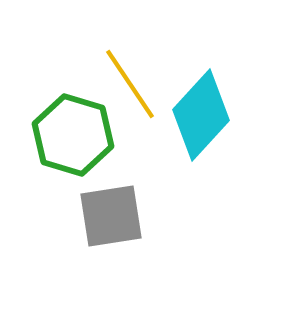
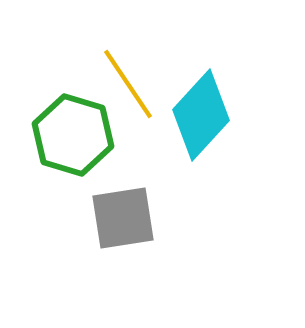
yellow line: moved 2 px left
gray square: moved 12 px right, 2 px down
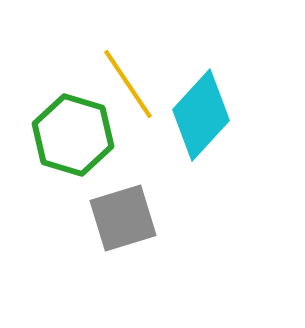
gray square: rotated 8 degrees counterclockwise
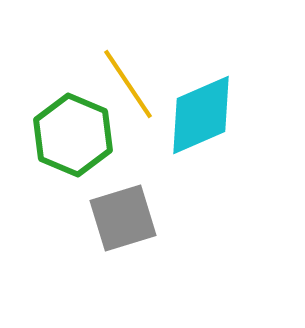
cyan diamond: rotated 24 degrees clockwise
green hexagon: rotated 6 degrees clockwise
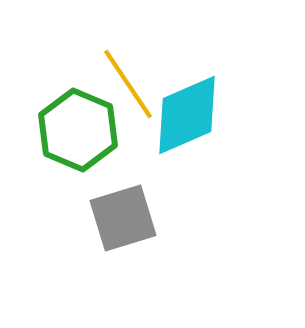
cyan diamond: moved 14 px left
green hexagon: moved 5 px right, 5 px up
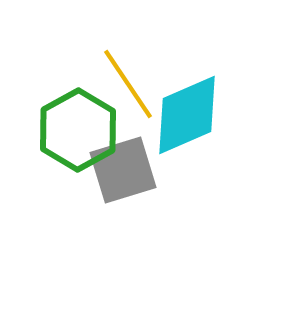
green hexagon: rotated 8 degrees clockwise
gray square: moved 48 px up
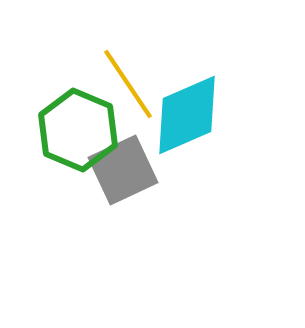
green hexagon: rotated 8 degrees counterclockwise
gray square: rotated 8 degrees counterclockwise
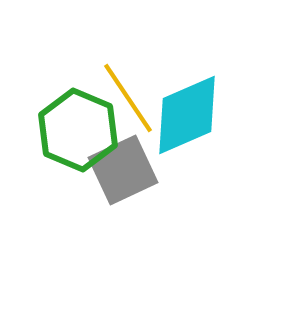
yellow line: moved 14 px down
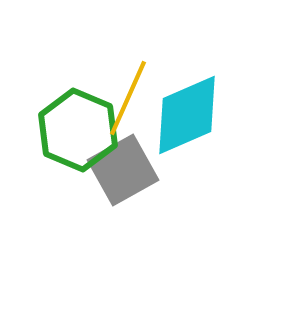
yellow line: rotated 58 degrees clockwise
gray square: rotated 4 degrees counterclockwise
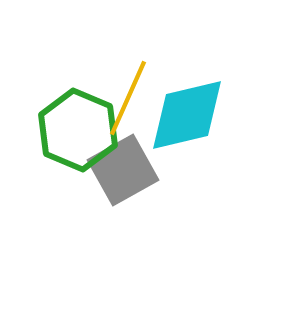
cyan diamond: rotated 10 degrees clockwise
